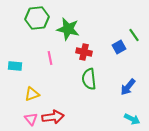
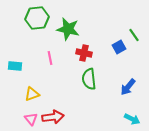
red cross: moved 1 px down
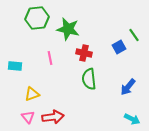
pink triangle: moved 3 px left, 2 px up
